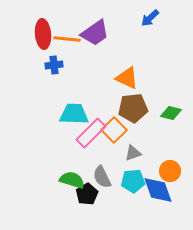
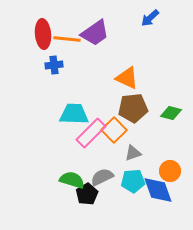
gray semicircle: rotated 90 degrees clockwise
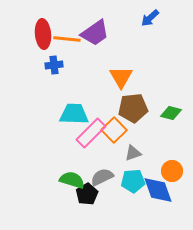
orange triangle: moved 6 px left, 1 px up; rotated 35 degrees clockwise
orange circle: moved 2 px right
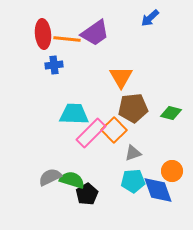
gray semicircle: moved 52 px left
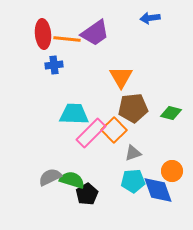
blue arrow: rotated 36 degrees clockwise
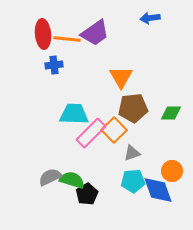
green diamond: rotated 15 degrees counterclockwise
gray triangle: moved 1 px left
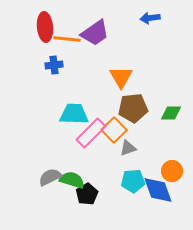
red ellipse: moved 2 px right, 7 px up
gray triangle: moved 4 px left, 5 px up
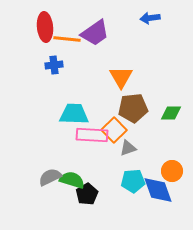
pink rectangle: moved 1 px right, 2 px down; rotated 48 degrees clockwise
